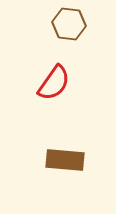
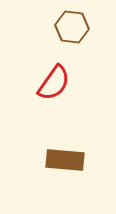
brown hexagon: moved 3 px right, 3 px down
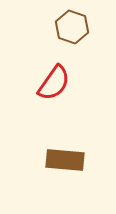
brown hexagon: rotated 12 degrees clockwise
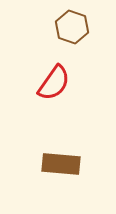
brown rectangle: moved 4 px left, 4 px down
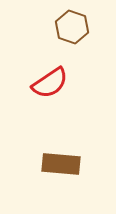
red semicircle: moved 4 px left; rotated 21 degrees clockwise
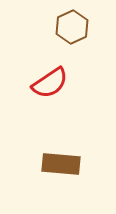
brown hexagon: rotated 16 degrees clockwise
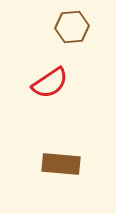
brown hexagon: rotated 20 degrees clockwise
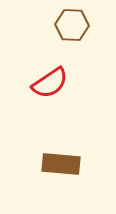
brown hexagon: moved 2 px up; rotated 8 degrees clockwise
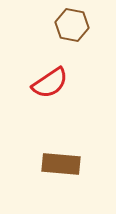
brown hexagon: rotated 8 degrees clockwise
